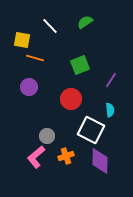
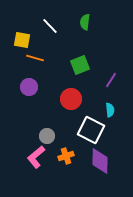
green semicircle: rotated 49 degrees counterclockwise
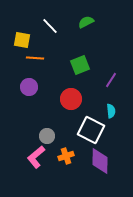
green semicircle: moved 1 px right; rotated 56 degrees clockwise
orange line: rotated 12 degrees counterclockwise
cyan semicircle: moved 1 px right, 1 px down
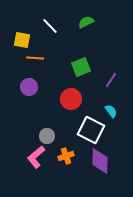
green square: moved 1 px right, 2 px down
cyan semicircle: rotated 32 degrees counterclockwise
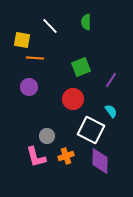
green semicircle: rotated 63 degrees counterclockwise
red circle: moved 2 px right
pink L-shape: rotated 65 degrees counterclockwise
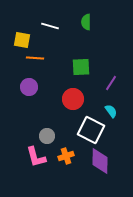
white line: rotated 30 degrees counterclockwise
green square: rotated 18 degrees clockwise
purple line: moved 3 px down
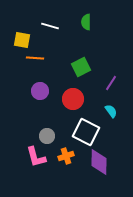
green square: rotated 24 degrees counterclockwise
purple circle: moved 11 px right, 4 px down
white square: moved 5 px left, 2 px down
purple diamond: moved 1 px left, 1 px down
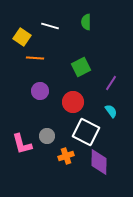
yellow square: moved 3 px up; rotated 24 degrees clockwise
red circle: moved 3 px down
pink L-shape: moved 14 px left, 13 px up
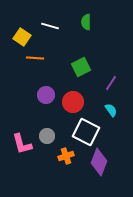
purple circle: moved 6 px right, 4 px down
cyan semicircle: moved 1 px up
purple diamond: rotated 20 degrees clockwise
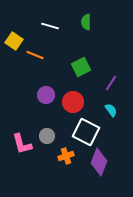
yellow square: moved 8 px left, 4 px down
orange line: moved 3 px up; rotated 18 degrees clockwise
